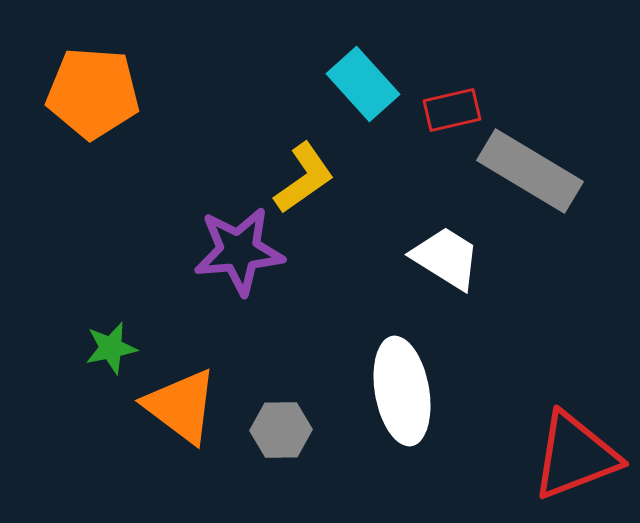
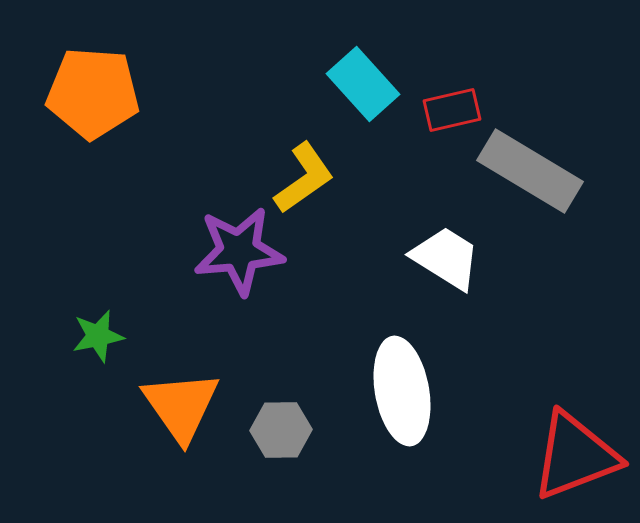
green star: moved 13 px left, 12 px up
orange triangle: rotated 18 degrees clockwise
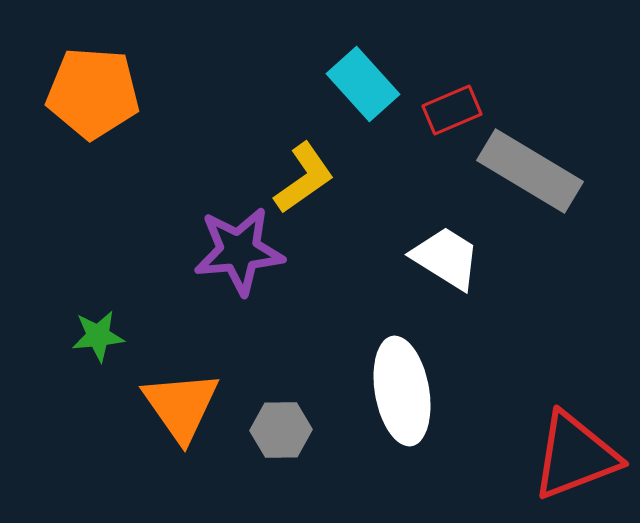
red rectangle: rotated 10 degrees counterclockwise
green star: rotated 6 degrees clockwise
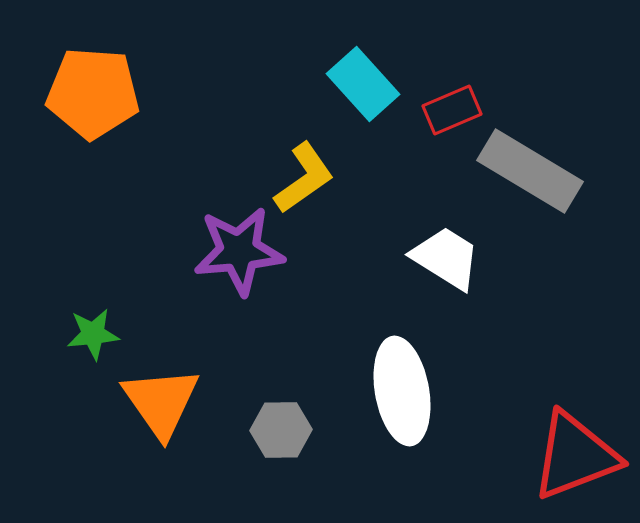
green star: moved 5 px left, 2 px up
orange triangle: moved 20 px left, 4 px up
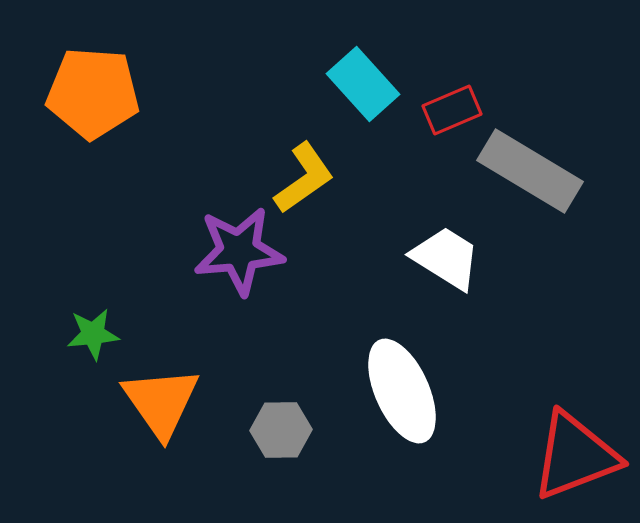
white ellipse: rotated 14 degrees counterclockwise
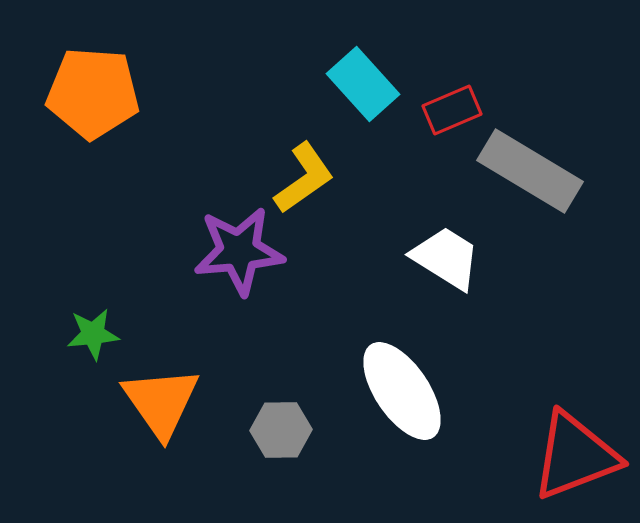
white ellipse: rotated 10 degrees counterclockwise
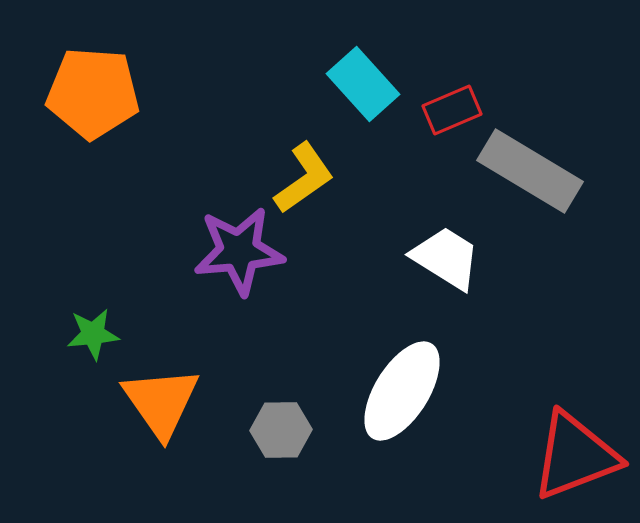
white ellipse: rotated 66 degrees clockwise
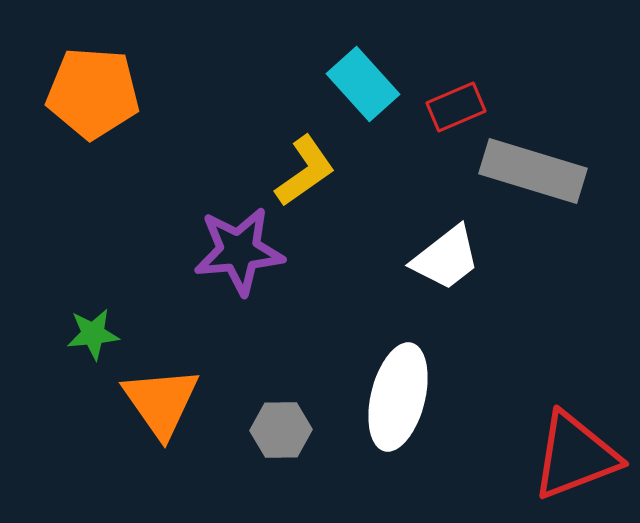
red rectangle: moved 4 px right, 3 px up
gray rectangle: moved 3 px right; rotated 14 degrees counterclockwise
yellow L-shape: moved 1 px right, 7 px up
white trapezoid: rotated 110 degrees clockwise
white ellipse: moved 4 px left, 6 px down; rotated 18 degrees counterclockwise
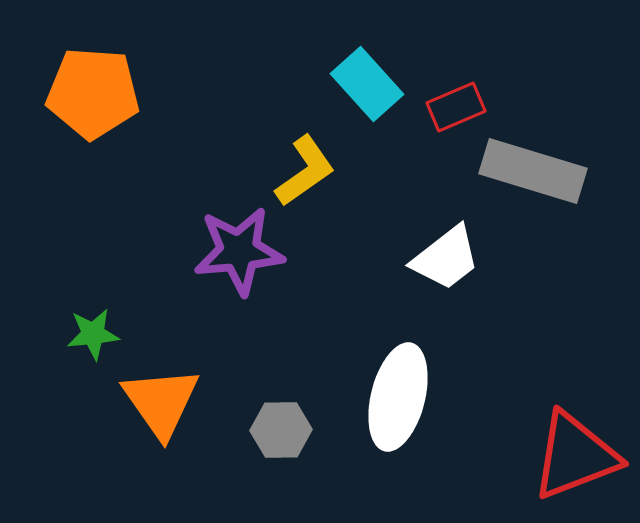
cyan rectangle: moved 4 px right
